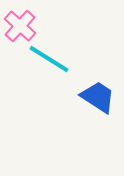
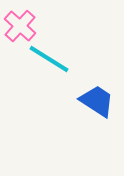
blue trapezoid: moved 1 px left, 4 px down
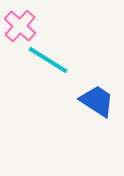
cyan line: moved 1 px left, 1 px down
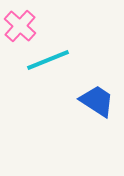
cyan line: rotated 54 degrees counterclockwise
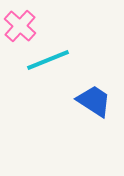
blue trapezoid: moved 3 px left
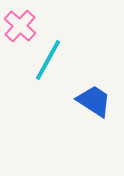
cyan line: rotated 39 degrees counterclockwise
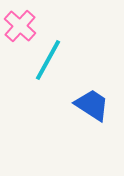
blue trapezoid: moved 2 px left, 4 px down
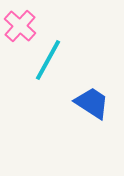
blue trapezoid: moved 2 px up
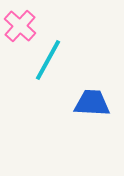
blue trapezoid: rotated 30 degrees counterclockwise
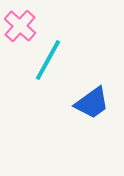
blue trapezoid: rotated 141 degrees clockwise
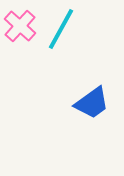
cyan line: moved 13 px right, 31 px up
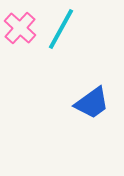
pink cross: moved 2 px down
